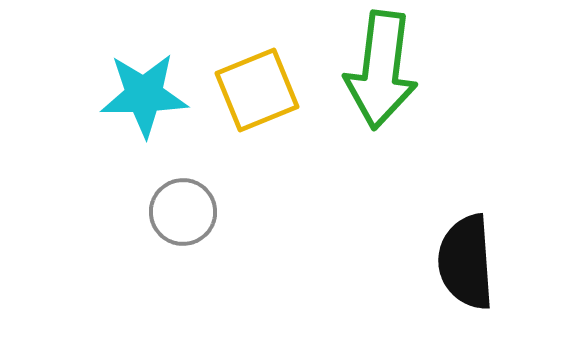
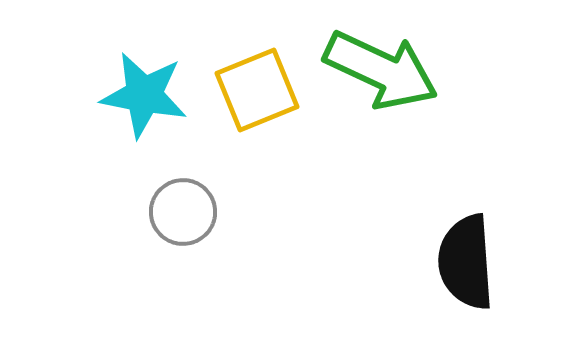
green arrow: rotated 72 degrees counterclockwise
cyan star: rotated 12 degrees clockwise
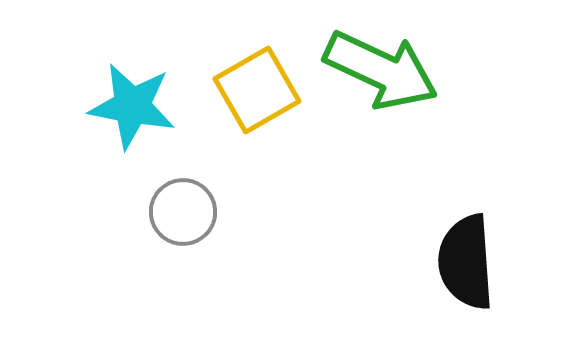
yellow square: rotated 8 degrees counterclockwise
cyan star: moved 12 px left, 11 px down
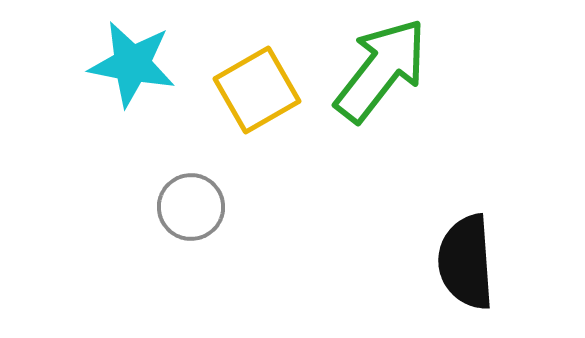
green arrow: rotated 77 degrees counterclockwise
cyan star: moved 42 px up
gray circle: moved 8 px right, 5 px up
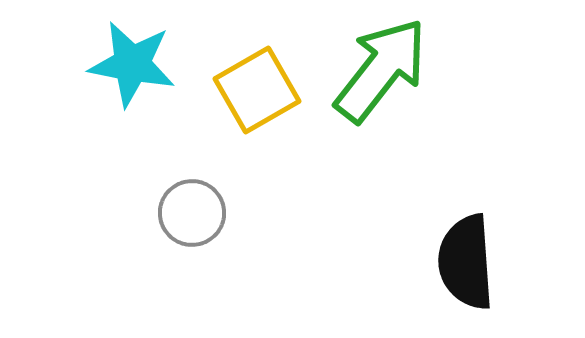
gray circle: moved 1 px right, 6 px down
